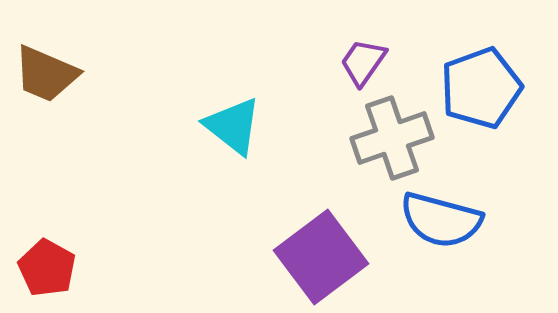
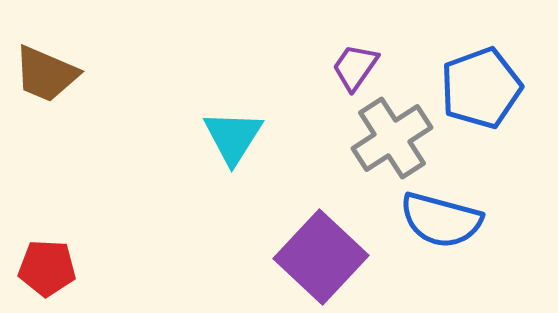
purple trapezoid: moved 8 px left, 5 px down
cyan triangle: moved 11 px down; rotated 24 degrees clockwise
gray cross: rotated 14 degrees counterclockwise
purple square: rotated 10 degrees counterclockwise
red pentagon: rotated 26 degrees counterclockwise
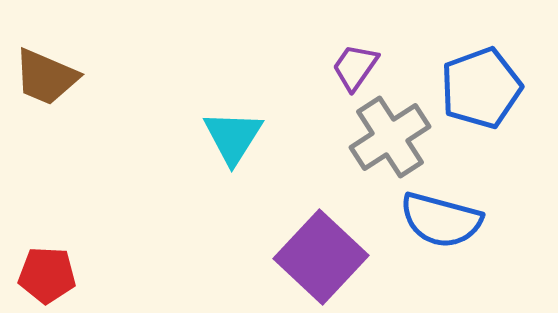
brown trapezoid: moved 3 px down
gray cross: moved 2 px left, 1 px up
red pentagon: moved 7 px down
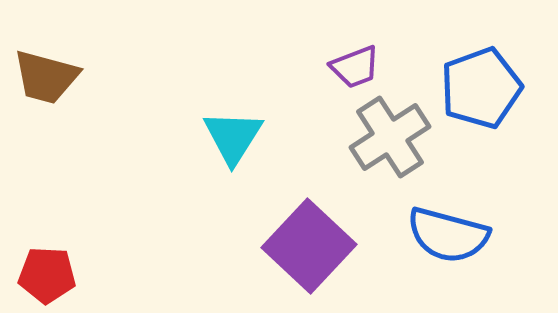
purple trapezoid: rotated 146 degrees counterclockwise
brown trapezoid: rotated 8 degrees counterclockwise
blue semicircle: moved 7 px right, 15 px down
purple square: moved 12 px left, 11 px up
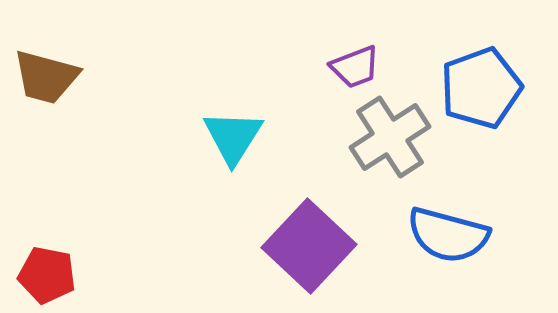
red pentagon: rotated 8 degrees clockwise
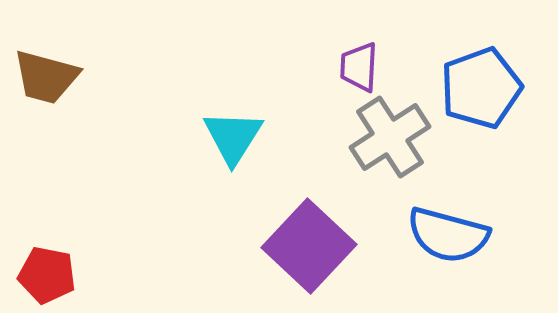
purple trapezoid: moved 4 px right; rotated 114 degrees clockwise
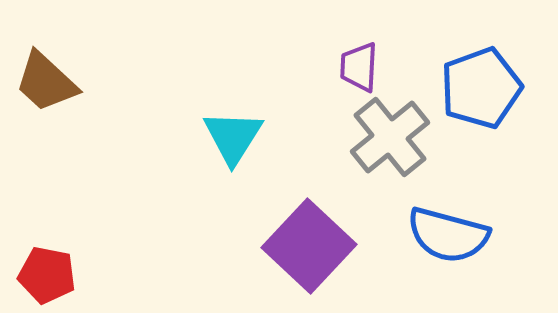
brown trapezoid: moved 5 px down; rotated 28 degrees clockwise
gray cross: rotated 6 degrees counterclockwise
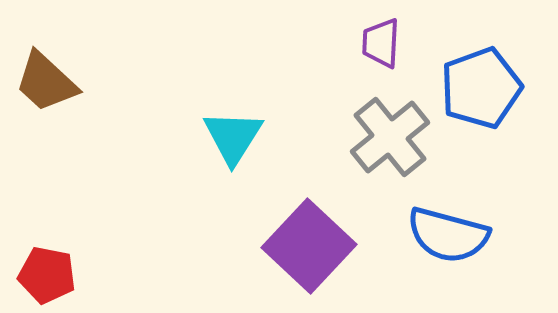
purple trapezoid: moved 22 px right, 24 px up
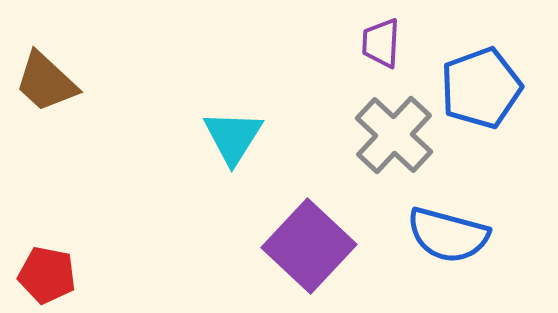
gray cross: moved 4 px right, 2 px up; rotated 8 degrees counterclockwise
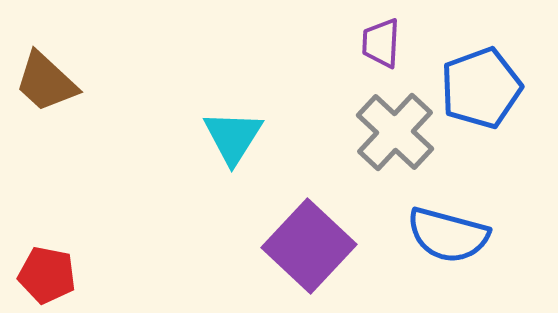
gray cross: moved 1 px right, 3 px up
